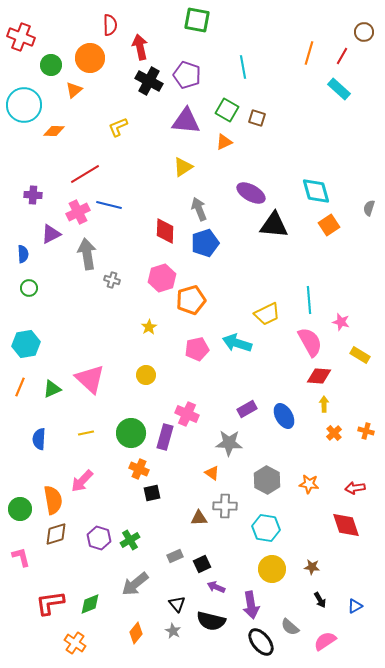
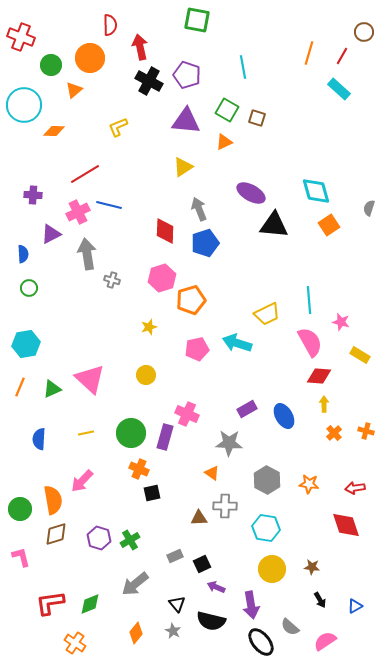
yellow star at (149, 327): rotated 14 degrees clockwise
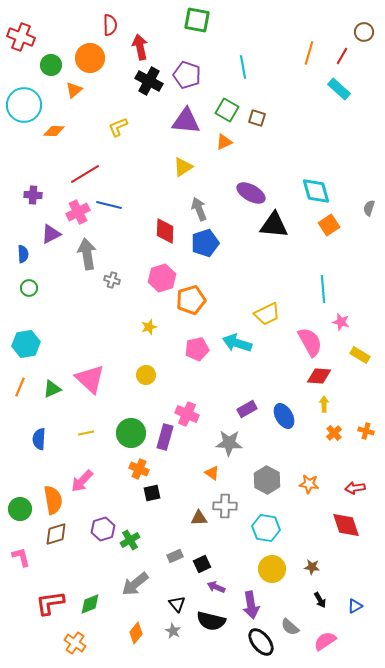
cyan line at (309, 300): moved 14 px right, 11 px up
purple hexagon at (99, 538): moved 4 px right, 9 px up; rotated 25 degrees clockwise
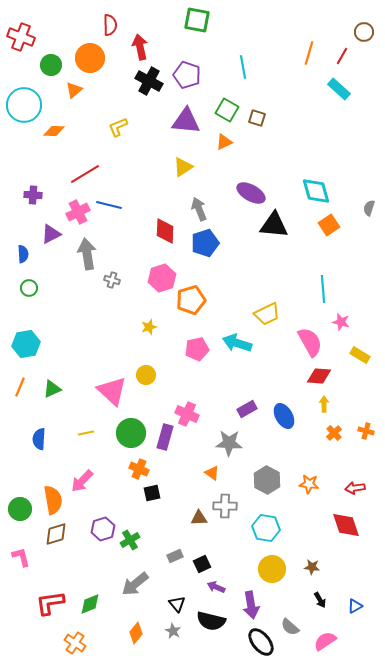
pink triangle at (90, 379): moved 22 px right, 12 px down
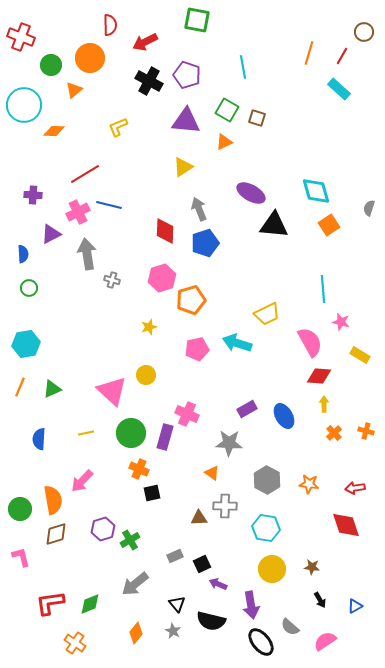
red arrow at (140, 47): moved 5 px right, 5 px up; rotated 105 degrees counterclockwise
purple arrow at (216, 587): moved 2 px right, 3 px up
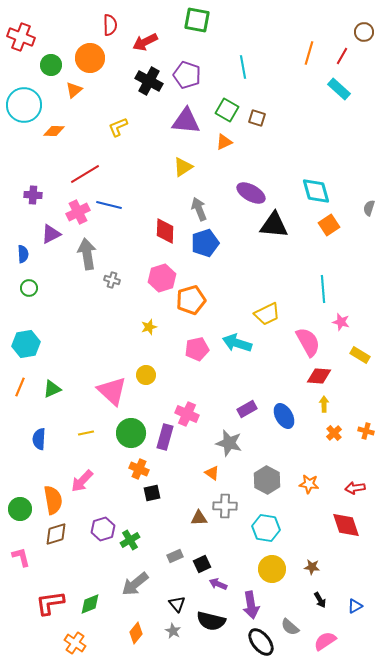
pink semicircle at (310, 342): moved 2 px left
gray star at (229, 443): rotated 12 degrees clockwise
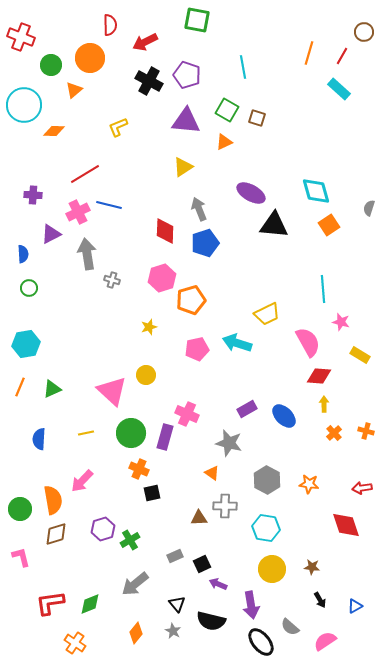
blue ellipse at (284, 416): rotated 15 degrees counterclockwise
red arrow at (355, 488): moved 7 px right
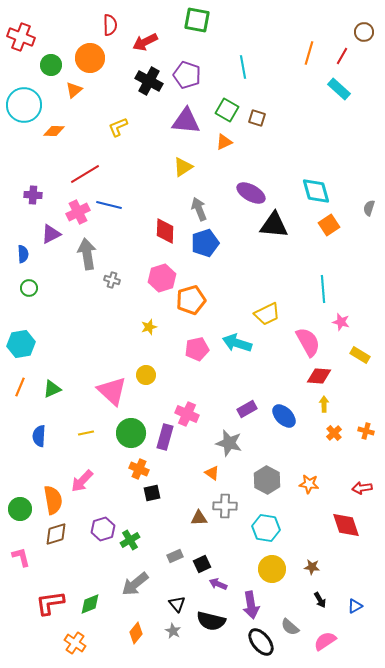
cyan hexagon at (26, 344): moved 5 px left
blue semicircle at (39, 439): moved 3 px up
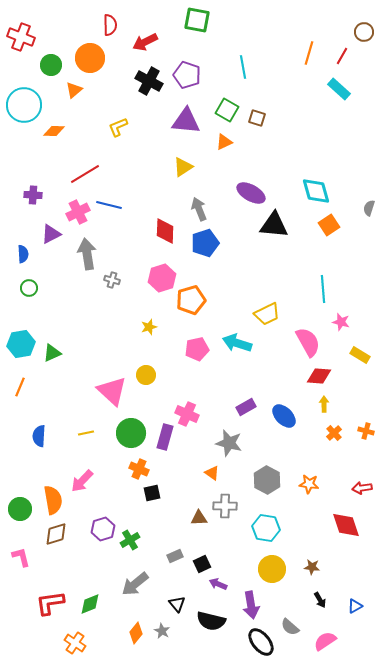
green triangle at (52, 389): moved 36 px up
purple rectangle at (247, 409): moved 1 px left, 2 px up
gray star at (173, 631): moved 11 px left
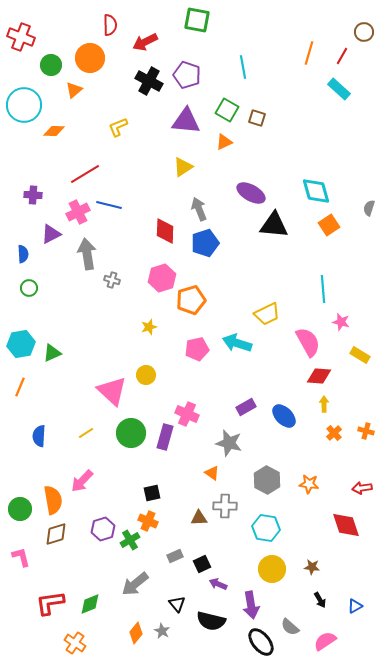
yellow line at (86, 433): rotated 21 degrees counterclockwise
orange cross at (139, 469): moved 9 px right, 52 px down
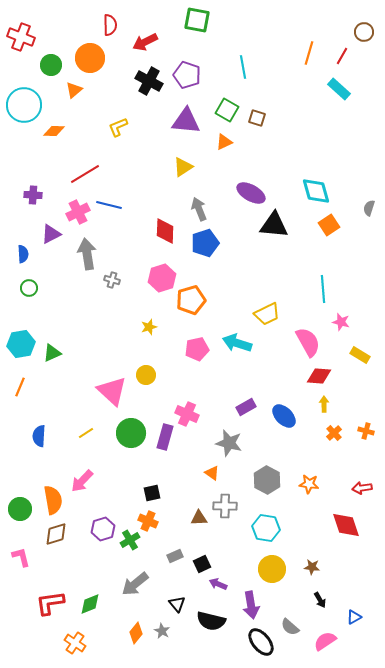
blue triangle at (355, 606): moved 1 px left, 11 px down
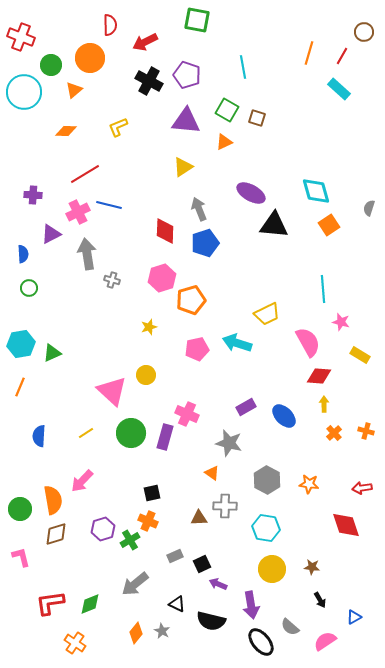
cyan circle at (24, 105): moved 13 px up
orange diamond at (54, 131): moved 12 px right
black triangle at (177, 604): rotated 24 degrees counterclockwise
